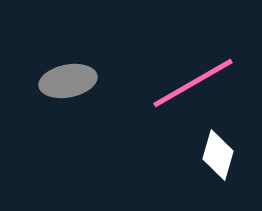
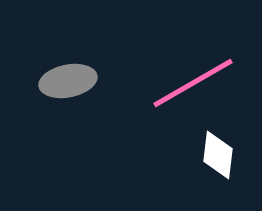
white diamond: rotated 9 degrees counterclockwise
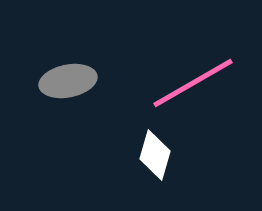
white diamond: moved 63 px left; rotated 9 degrees clockwise
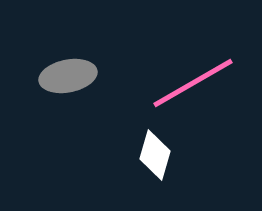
gray ellipse: moved 5 px up
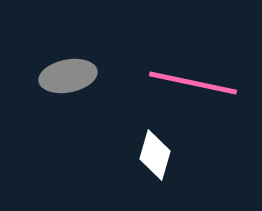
pink line: rotated 42 degrees clockwise
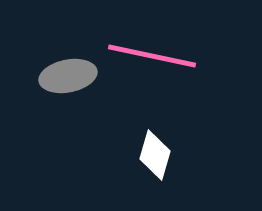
pink line: moved 41 px left, 27 px up
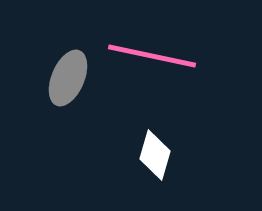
gray ellipse: moved 2 px down; rotated 56 degrees counterclockwise
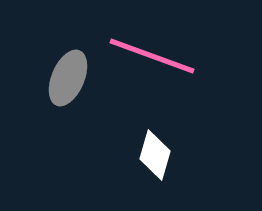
pink line: rotated 8 degrees clockwise
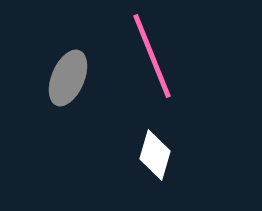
pink line: rotated 48 degrees clockwise
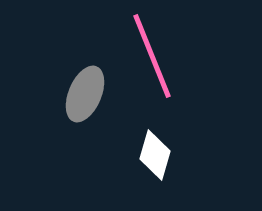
gray ellipse: moved 17 px right, 16 px down
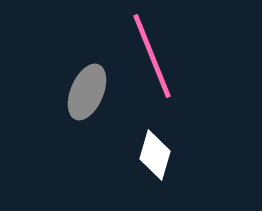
gray ellipse: moved 2 px right, 2 px up
